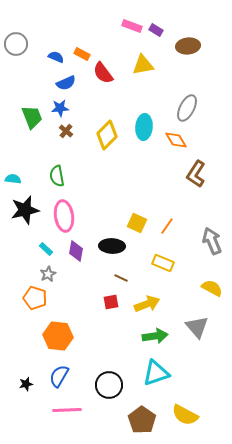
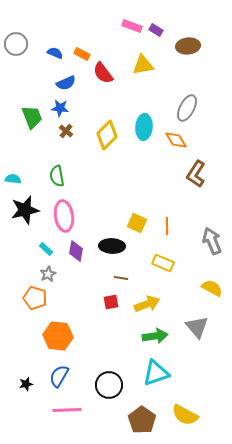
blue semicircle at (56, 57): moved 1 px left, 4 px up
blue star at (60, 108): rotated 12 degrees clockwise
orange line at (167, 226): rotated 36 degrees counterclockwise
brown line at (121, 278): rotated 16 degrees counterclockwise
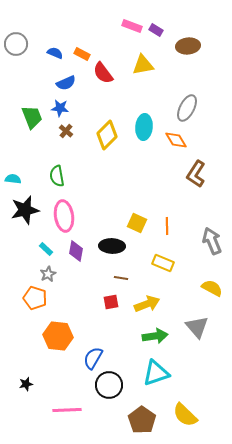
blue semicircle at (59, 376): moved 34 px right, 18 px up
yellow semicircle at (185, 415): rotated 16 degrees clockwise
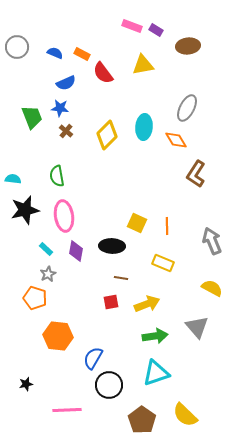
gray circle at (16, 44): moved 1 px right, 3 px down
